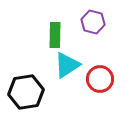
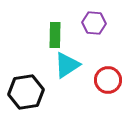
purple hexagon: moved 1 px right, 1 px down; rotated 10 degrees counterclockwise
red circle: moved 8 px right, 1 px down
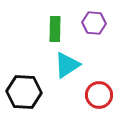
green rectangle: moved 6 px up
red circle: moved 9 px left, 15 px down
black hexagon: moved 2 px left; rotated 12 degrees clockwise
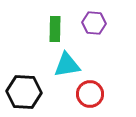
cyan triangle: rotated 24 degrees clockwise
red circle: moved 9 px left, 1 px up
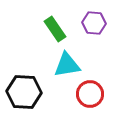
green rectangle: rotated 35 degrees counterclockwise
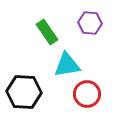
purple hexagon: moved 4 px left
green rectangle: moved 8 px left, 3 px down
red circle: moved 3 px left
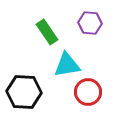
red circle: moved 1 px right, 2 px up
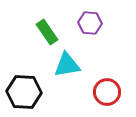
red circle: moved 19 px right
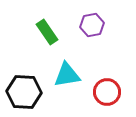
purple hexagon: moved 2 px right, 2 px down; rotated 15 degrees counterclockwise
cyan triangle: moved 10 px down
